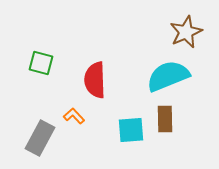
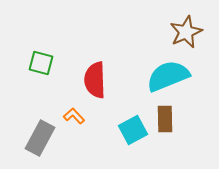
cyan square: moved 2 px right; rotated 24 degrees counterclockwise
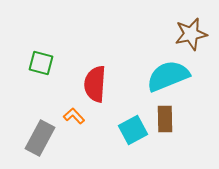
brown star: moved 5 px right, 2 px down; rotated 12 degrees clockwise
red semicircle: moved 4 px down; rotated 6 degrees clockwise
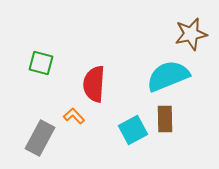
red semicircle: moved 1 px left
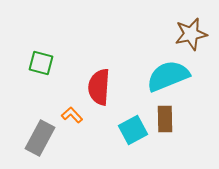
red semicircle: moved 5 px right, 3 px down
orange L-shape: moved 2 px left, 1 px up
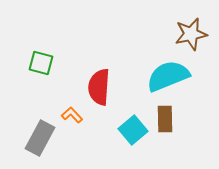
cyan square: rotated 12 degrees counterclockwise
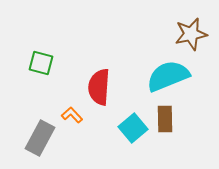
cyan square: moved 2 px up
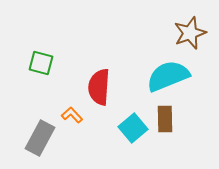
brown star: moved 1 px left, 1 px up; rotated 8 degrees counterclockwise
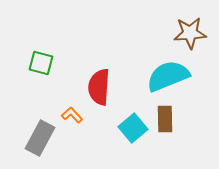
brown star: rotated 16 degrees clockwise
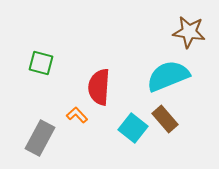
brown star: moved 1 px left, 1 px up; rotated 12 degrees clockwise
orange L-shape: moved 5 px right
brown rectangle: rotated 40 degrees counterclockwise
cyan square: rotated 12 degrees counterclockwise
